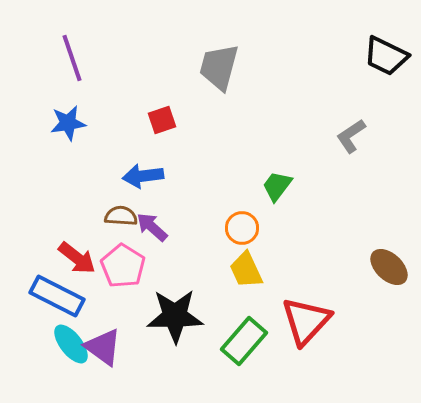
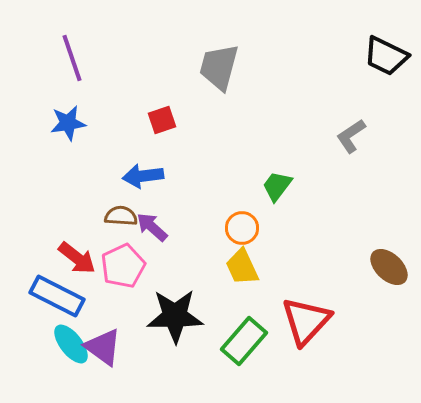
pink pentagon: rotated 15 degrees clockwise
yellow trapezoid: moved 4 px left, 3 px up
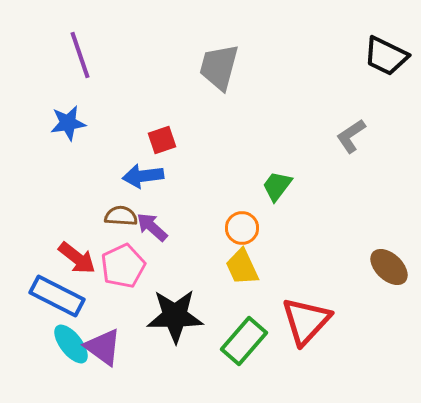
purple line: moved 8 px right, 3 px up
red square: moved 20 px down
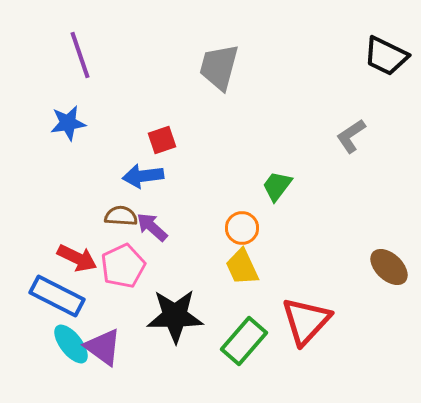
red arrow: rotated 12 degrees counterclockwise
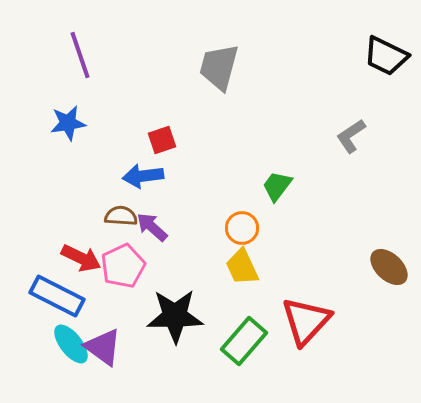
red arrow: moved 4 px right
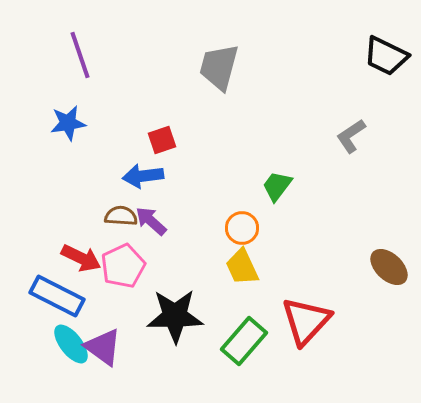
purple arrow: moved 1 px left, 6 px up
